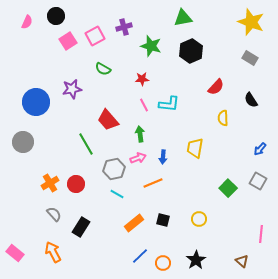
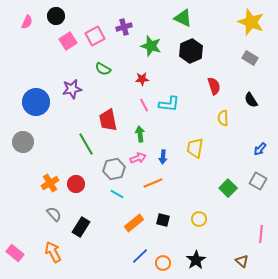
green triangle at (183, 18): rotated 36 degrees clockwise
red semicircle at (216, 87): moved 2 px left, 1 px up; rotated 60 degrees counterclockwise
red trapezoid at (108, 120): rotated 30 degrees clockwise
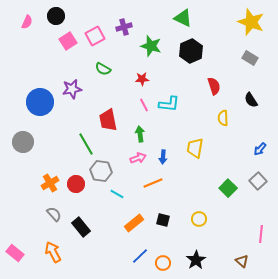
blue circle at (36, 102): moved 4 px right
gray hexagon at (114, 169): moved 13 px left, 2 px down; rotated 20 degrees clockwise
gray square at (258, 181): rotated 18 degrees clockwise
black rectangle at (81, 227): rotated 72 degrees counterclockwise
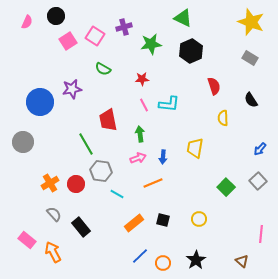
pink square at (95, 36): rotated 30 degrees counterclockwise
green star at (151, 46): moved 2 px up; rotated 25 degrees counterclockwise
green square at (228, 188): moved 2 px left, 1 px up
pink rectangle at (15, 253): moved 12 px right, 13 px up
